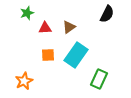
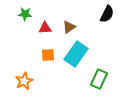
green star: moved 2 px left, 1 px down; rotated 24 degrees clockwise
cyan rectangle: moved 1 px up
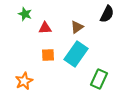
green star: rotated 16 degrees clockwise
brown triangle: moved 8 px right
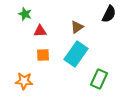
black semicircle: moved 2 px right
red triangle: moved 5 px left, 3 px down
orange square: moved 5 px left
orange star: rotated 30 degrees clockwise
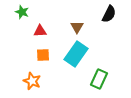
green star: moved 3 px left, 2 px up
brown triangle: rotated 24 degrees counterclockwise
orange star: moved 8 px right; rotated 18 degrees clockwise
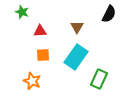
cyan rectangle: moved 3 px down
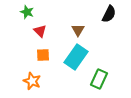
green star: moved 5 px right
brown triangle: moved 1 px right, 3 px down
red triangle: rotated 48 degrees clockwise
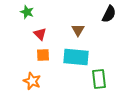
red triangle: moved 3 px down
cyan rectangle: rotated 60 degrees clockwise
green rectangle: rotated 30 degrees counterclockwise
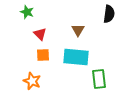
black semicircle: rotated 18 degrees counterclockwise
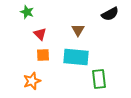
black semicircle: moved 1 px right; rotated 54 degrees clockwise
orange star: rotated 30 degrees clockwise
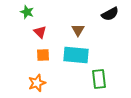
red triangle: moved 2 px up
cyan rectangle: moved 2 px up
orange star: moved 5 px right, 2 px down
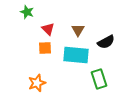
black semicircle: moved 4 px left, 28 px down
red triangle: moved 8 px right, 3 px up
orange square: moved 2 px right, 7 px up
green rectangle: rotated 12 degrees counterclockwise
